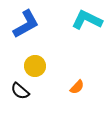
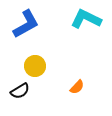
cyan L-shape: moved 1 px left, 1 px up
black semicircle: rotated 72 degrees counterclockwise
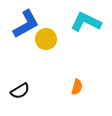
cyan L-shape: moved 3 px down
yellow circle: moved 11 px right, 27 px up
orange semicircle: rotated 28 degrees counterclockwise
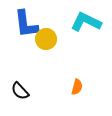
blue L-shape: rotated 112 degrees clockwise
black semicircle: rotated 78 degrees clockwise
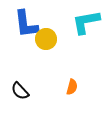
cyan L-shape: rotated 36 degrees counterclockwise
orange semicircle: moved 5 px left
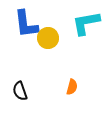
cyan L-shape: moved 1 px down
yellow circle: moved 2 px right, 1 px up
black semicircle: rotated 24 degrees clockwise
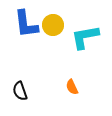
cyan L-shape: moved 1 px left, 14 px down
yellow circle: moved 5 px right, 13 px up
orange semicircle: rotated 140 degrees clockwise
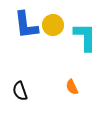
blue L-shape: moved 1 px down
cyan L-shape: rotated 100 degrees clockwise
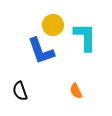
blue L-shape: moved 15 px right, 26 px down; rotated 12 degrees counterclockwise
orange semicircle: moved 4 px right, 4 px down
